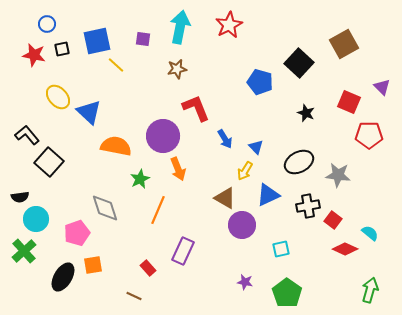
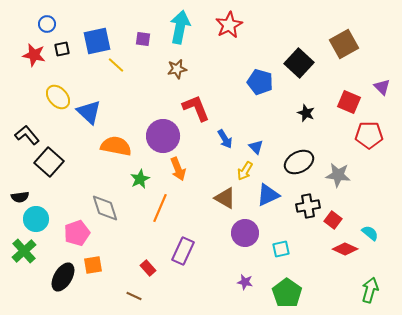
orange line at (158, 210): moved 2 px right, 2 px up
purple circle at (242, 225): moved 3 px right, 8 px down
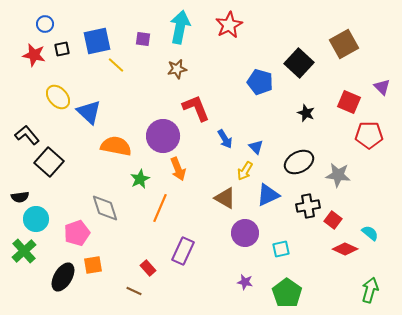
blue circle at (47, 24): moved 2 px left
brown line at (134, 296): moved 5 px up
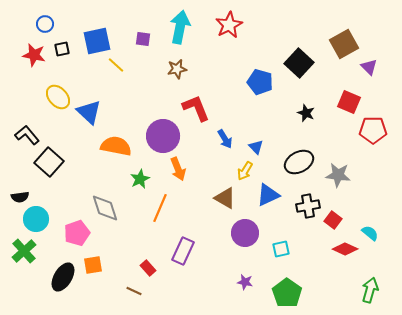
purple triangle at (382, 87): moved 13 px left, 20 px up
red pentagon at (369, 135): moved 4 px right, 5 px up
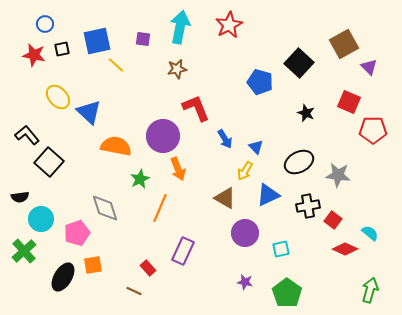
cyan circle at (36, 219): moved 5 px right
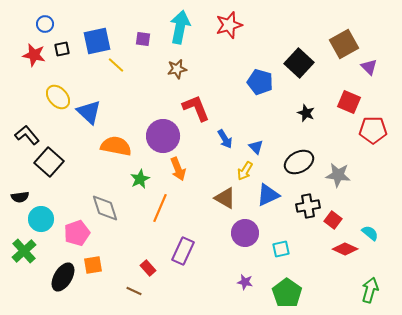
red star at (229, 25): rotated 12 degrees clockwise
